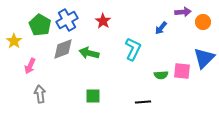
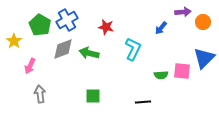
red star: moved 3 px right, 6 px down; rotated 21 degrees counterclockwise
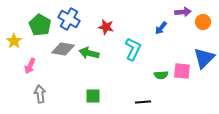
blue cross: moved 2 px right, 1 px up; rotated 30 degrees counterclockwise
gray diamond: rotated 30 degrees clockwise
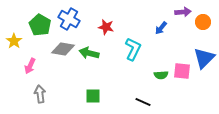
black line: rotated 28 degrees clockwise
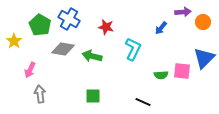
green arrow: moved 3 px right, 3 px down
pink arrow: moved 4 px down
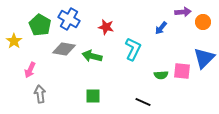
gray diamond: moved 1 px right
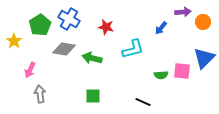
green pentagon: rotated 10 degrees clockwise
cyan L-shape: rotated 50 degrees clockwise
green arrow: moved 2 px down
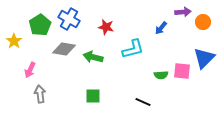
green arrow: moved 1 px right, 1 px up
